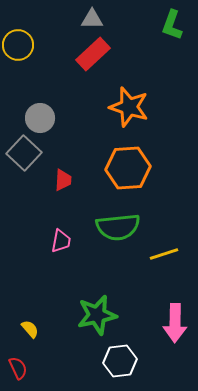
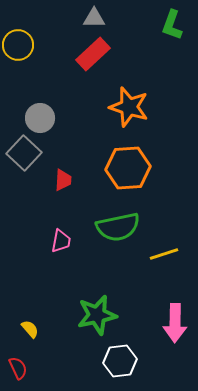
gray triangle: moved 2 px right, 1 px up
green semicircle: rotated 6 degrees counterclockwise
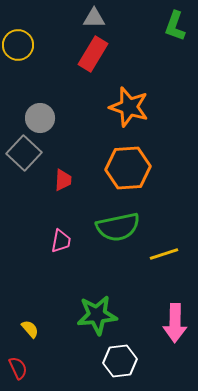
green L-shape: moved 3 px right, 1 px down
red rectangle: rotated 16 degrees counterclockwise
green star: rotated 6 degrees clockwise
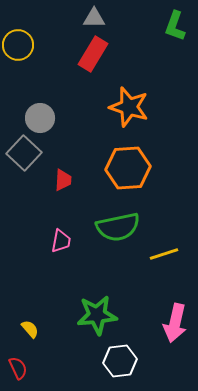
pink arrow: rotated 12 degrees clockwise
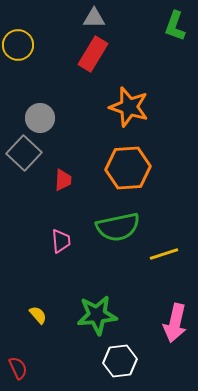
pink trapezoid: rotated 15 degrees counterclockwise
yellow semicircle: moved 8 px right, 14 px up
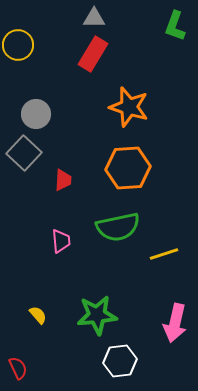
gray circle: moved 4 px left, 4 px up
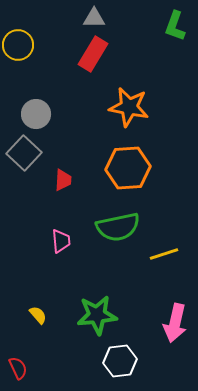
orange star: rotated 6 degrees counterclockwise
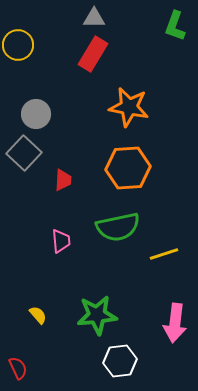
pink arrow: rotated 6 degrees counterclockwise
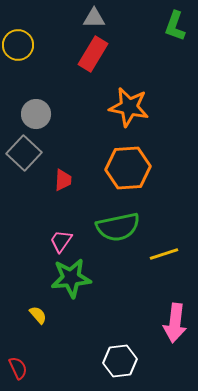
pink trapezoid: rotated 140 degrees counterclockwise
green star: moved 26 px left, 37 px up
